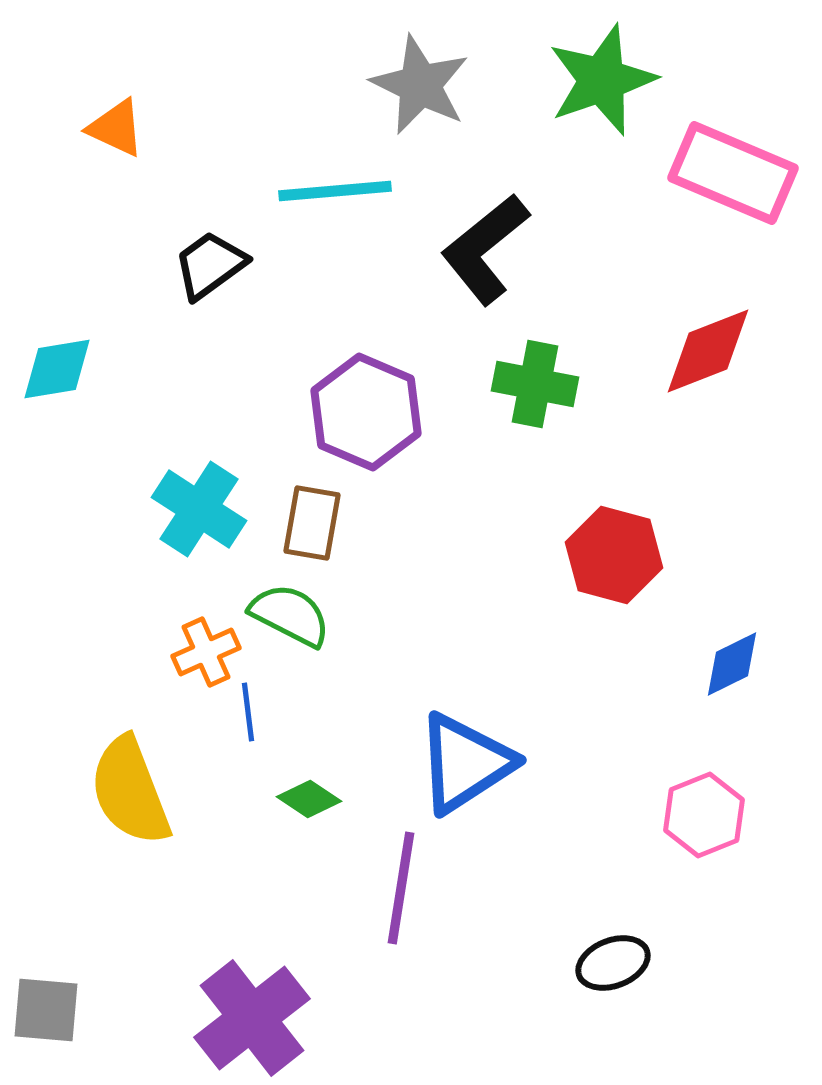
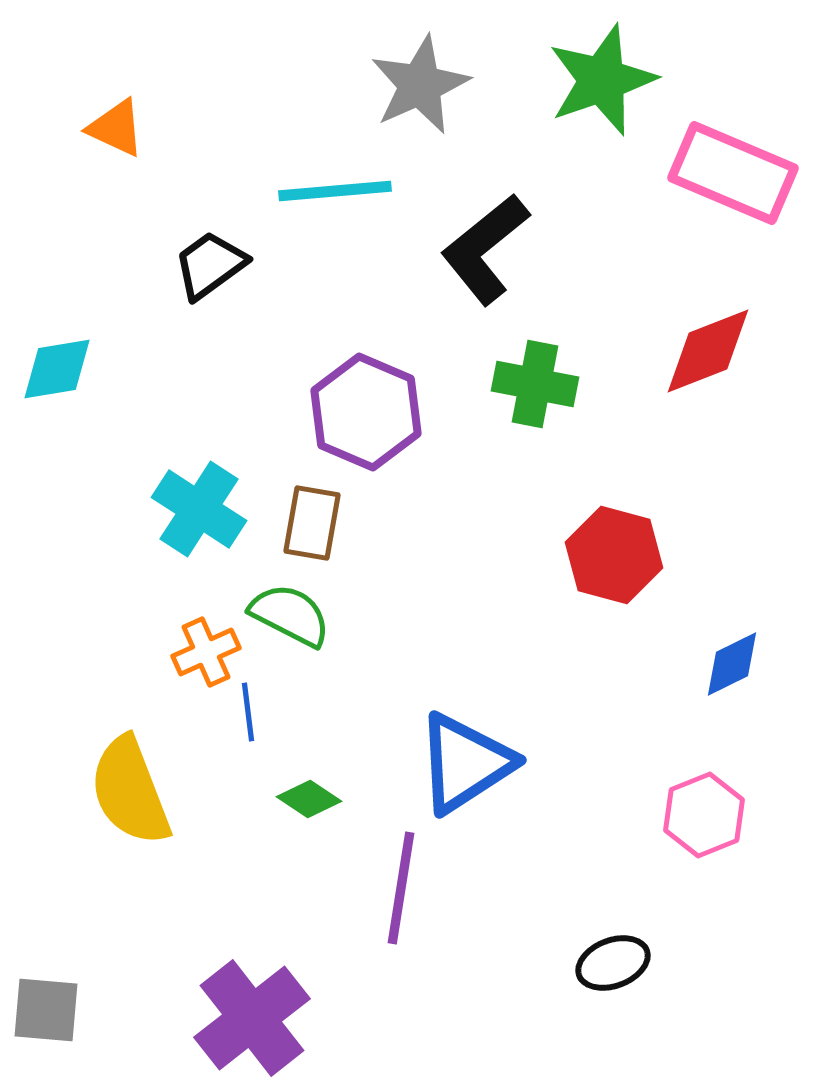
gray star: rotated 22 degrees clockwise
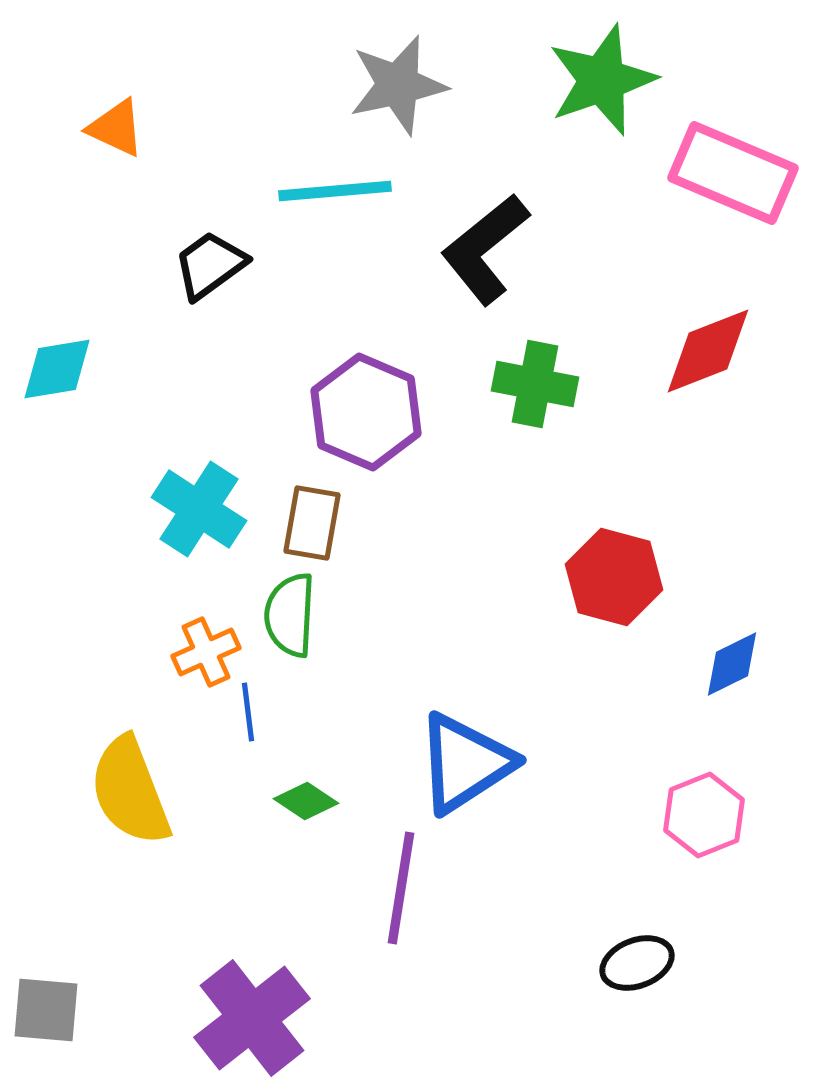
gray star: moved 22 px left; rotated 12 degrees clockwise
red hexagon: moved 22 px down
green semicircle: rotated 114 degrees counterclockwise
green diamond: moved 3 px left, 2 px down
black ellipse: moved 24 px right
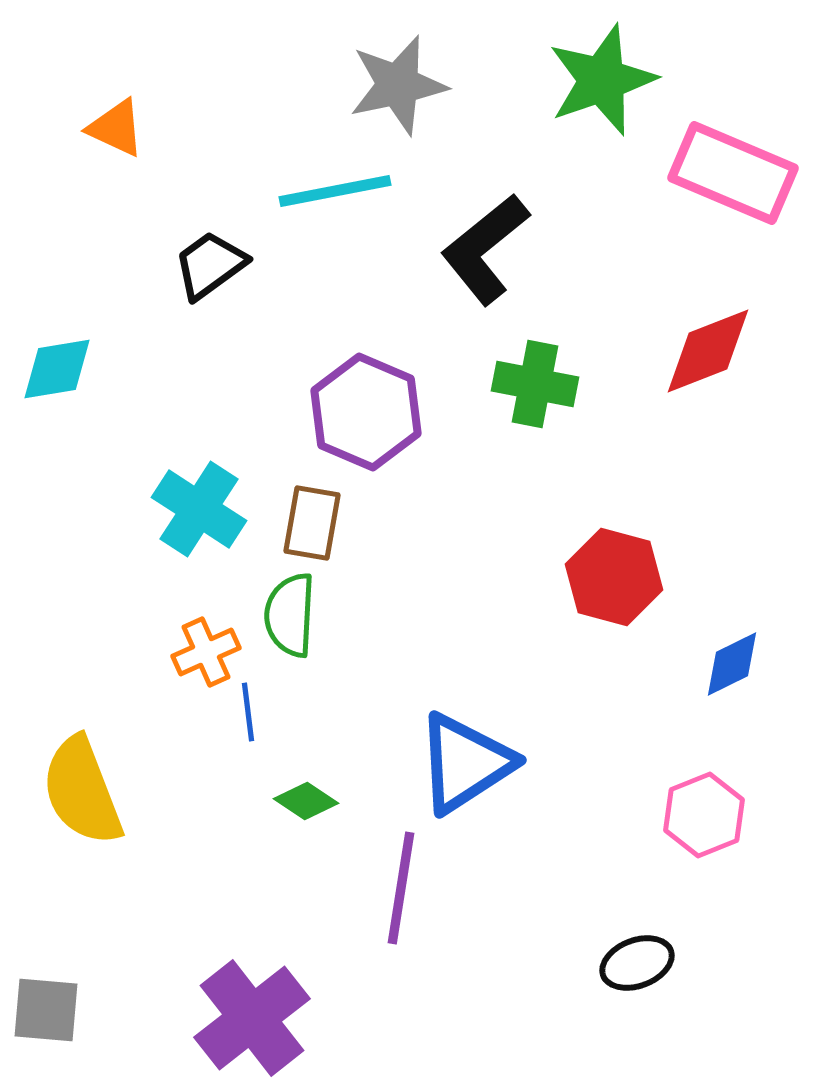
cyan line: rotated 6 degrees counterclockwise
yellow semicircle: moved 48 px left
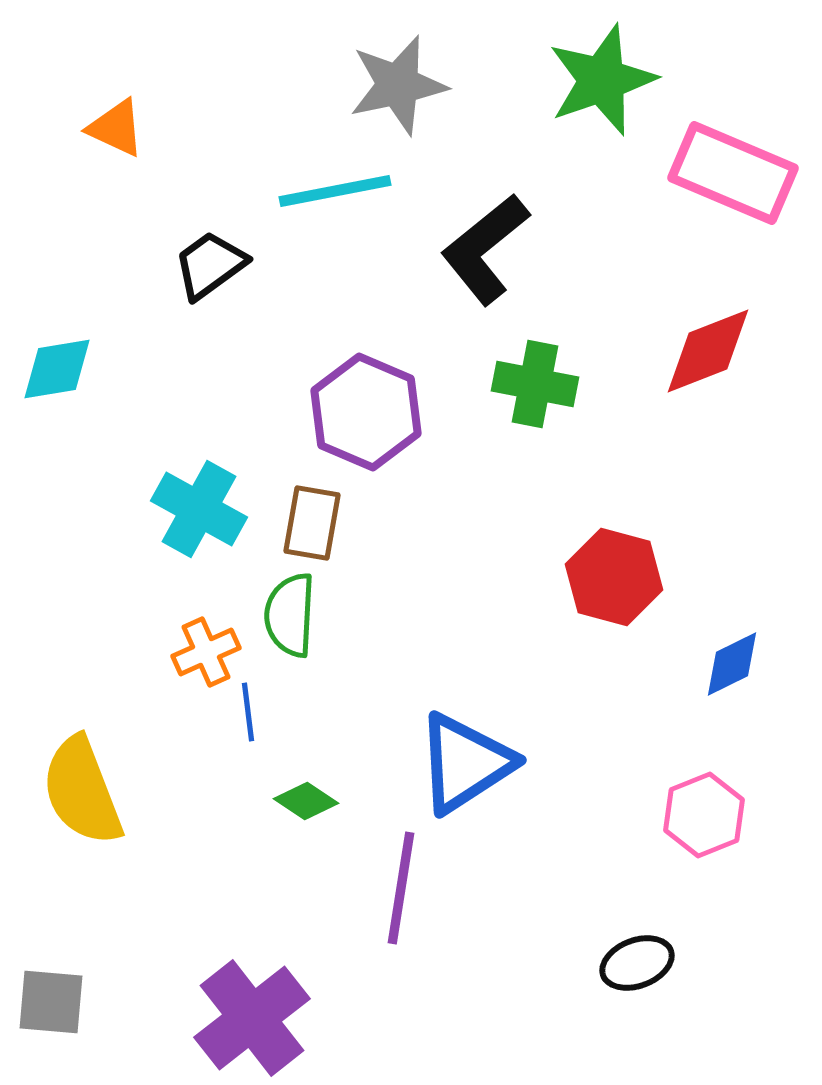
cyan cross: rotated 4 degrees counterclockwise
gray square: moved 5 px right, 8 px up
